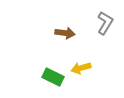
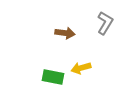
green rectangle: rotated 15 degrees counterclockwise
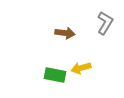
green rectangle: moved 2 px right, 2 px up
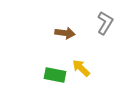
yellow arrow: rotated 60 degrees clockwise
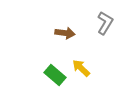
green rectangle: rotated 30 degrees clockwise
